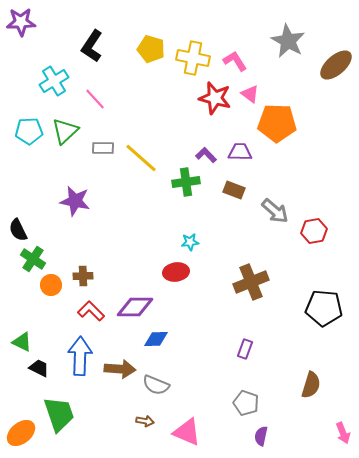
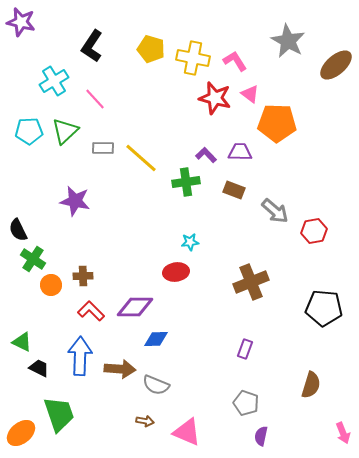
purple star at (21, 22): rotated 16 degrees clockwise
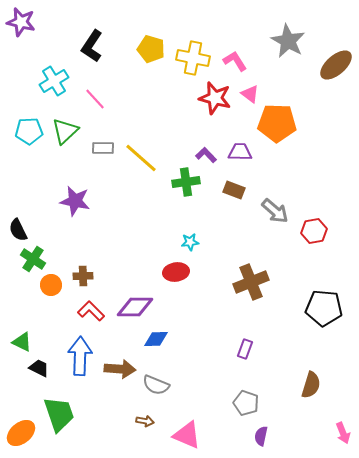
pink triangle at (187, 432): moved 3 px down
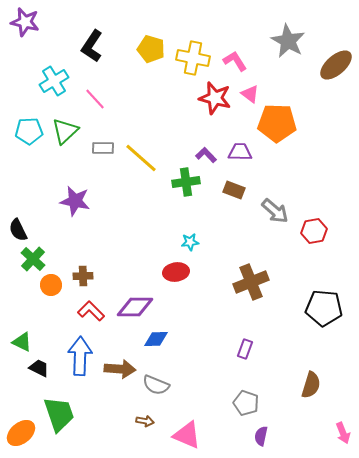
purple star at (21, 22): moved 4 px right
green cross at (33, 259): rotated 10 degrees clockwise
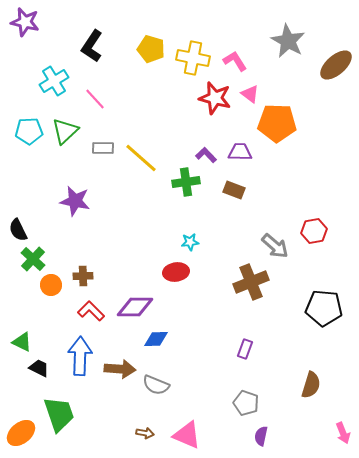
gray arrow at (275, 211): moved 35 px down
brown arrow at (145, 421): moved 12 px down
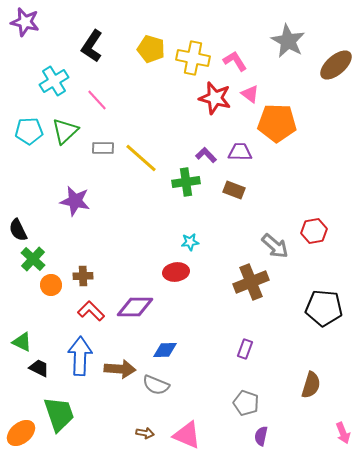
pink line at (95, 99): moved 2 px right, 1 px down
blue diamond at (156, 339): moved 9 px right, 11 px down
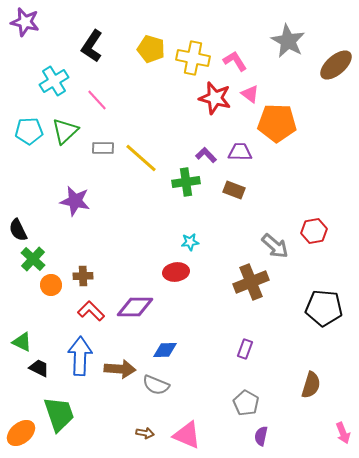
gray pentagon at (246, 403): rotated 10 degrees clockwise
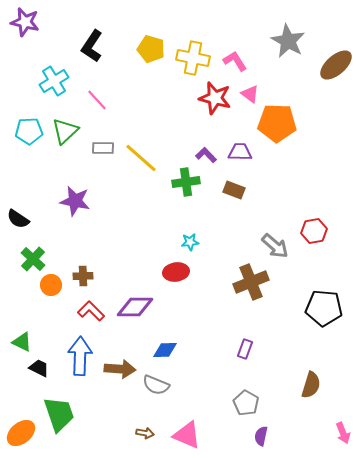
black semicircle at (18, 230): moved 11 px up; rotated 30 degrees counterclockwise
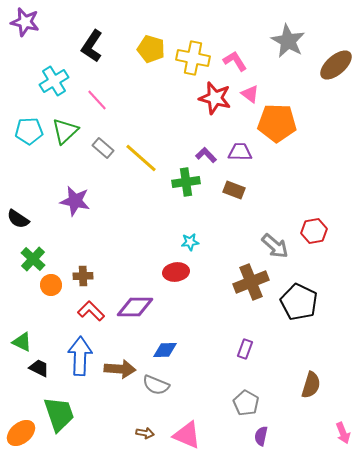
gray rectangle at (103, 148): rotated 40 degrees clockwise
black pentagon at (324, 308): moved 25 px left, 6 px up; rotated 21 degrees clockwise
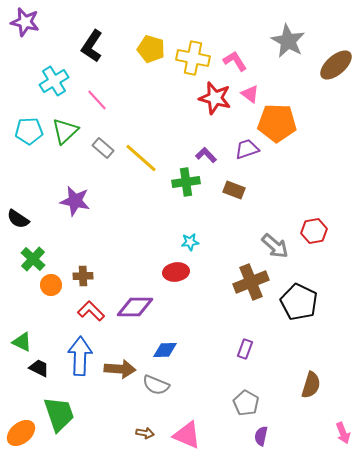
purple trapezoid at (240, 152): moved 7 px right, 3 px up; rotated 20 degrees counterclockwise
